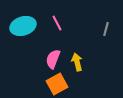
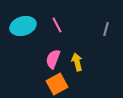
pink line: moved 2 px down
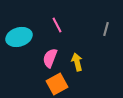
cyan ellipse: moved 4 px left, 11 px down
pink semicircle: moved 3 px left, 1 px up
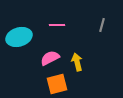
pink line: rotated 63 degrees counterclockwise
gray line: moved 4 px left, 4 px up
pink semicircle: rotated 42 degrees clockwise
orange square: rotated 15 degrees clockwise
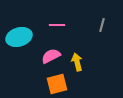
pink semicircle: moved 1 px right, 2 px up
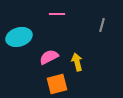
pink line: moved 11 px up
pink semicircle: moved 2 px left, 1 px down
